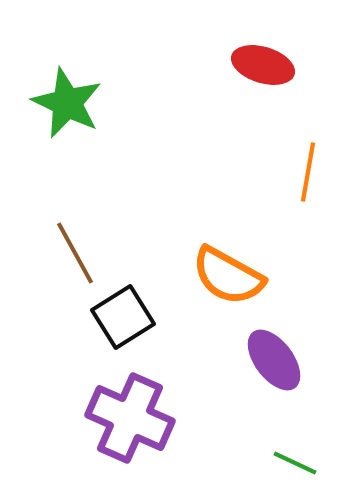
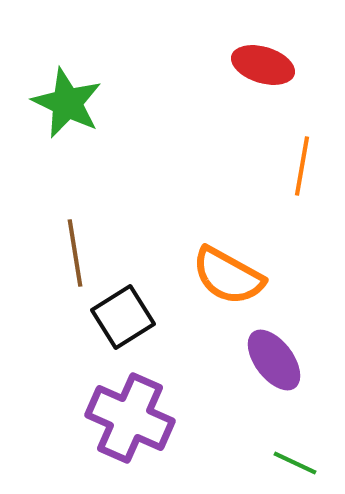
orange line: moved 6 px left, 6 px up
brown line: rotated 20 degrees clockwise
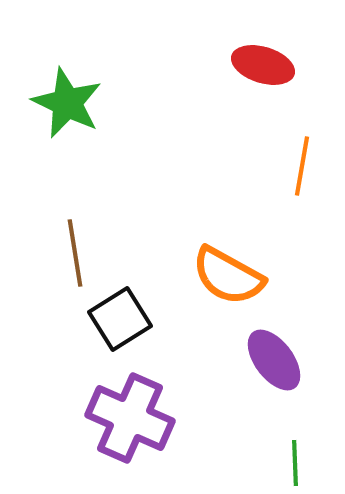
black square: moved 3 px left, 2 px down
green line: rotated 63 degrees clockwise
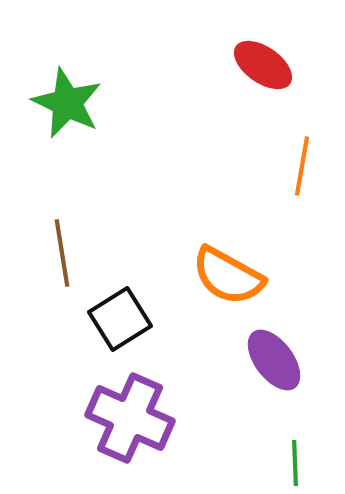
red ellipse: rotated 18 degrees clockwise
brown line: moved 13 px left
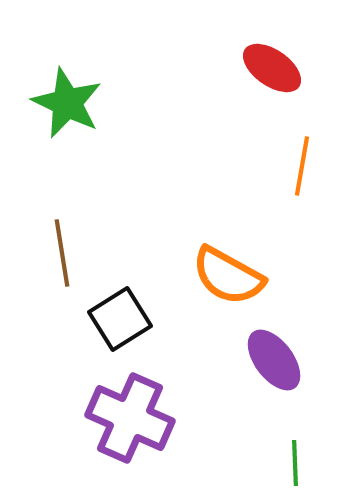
red ellipse: moved 9 px right, 3 px down
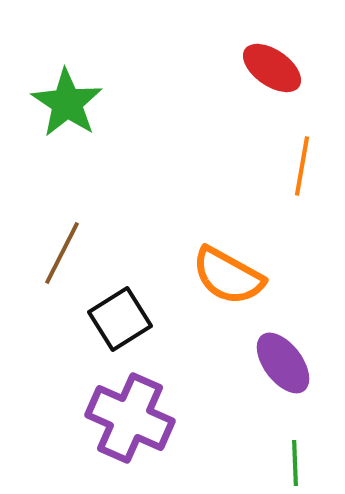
green star: rotated 8 degrees clockwise
brown line: rotated 36 degrees clockwise
purple ellipse: moved 9 px right, 3 px down
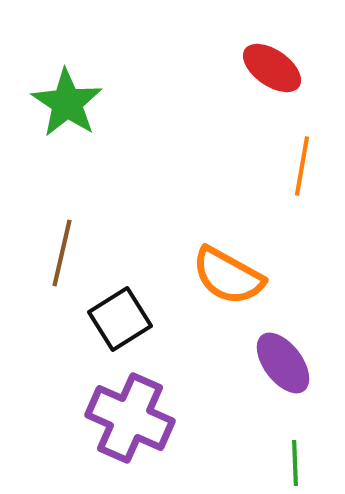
brown line: rotated 14 degrees counterclockwise
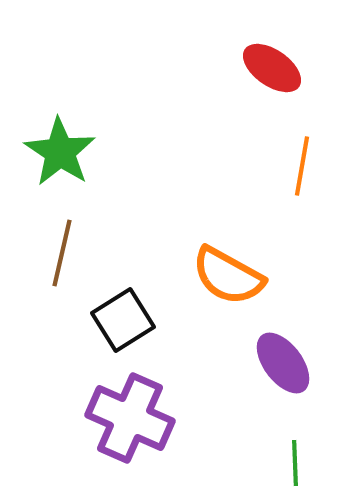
green star: moved 7 px left, 49 px down
black square: moved 3 px right, 1 px down
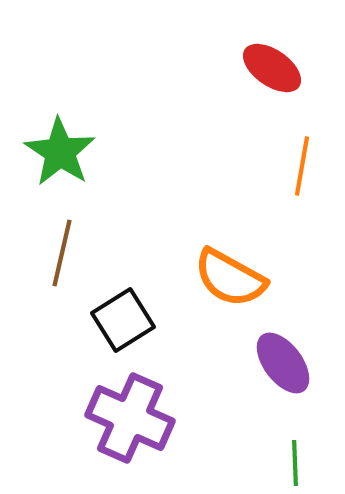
orange semicircle: moved 2 px right, 2 px down
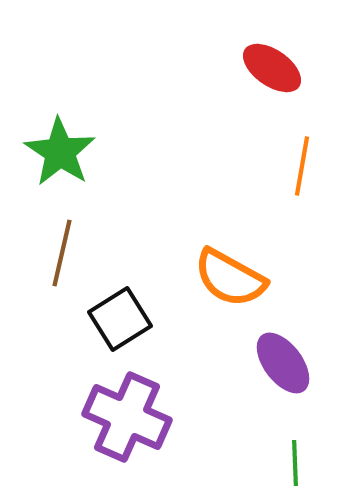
black square: moved 3 px left, 1 px up
purple cross: moved 3 px left, 1 px up
